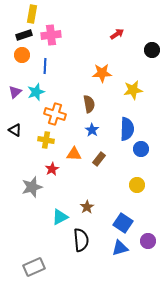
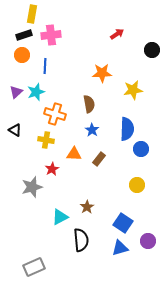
purple triangle: moved 1 px right
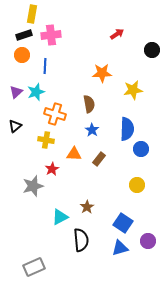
black triangle: moved 4 px up; rotated 48 degrees clockwise
gray star: moved 1 px right, 1 px up
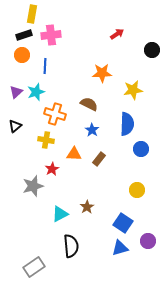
brown semicircle: rotated 54 degrees counterclockwise
blue semicircle: moved 5 px up
yellow circle: moved 5 px down
cyan triangle: moved 3 px up
black semicircle: moved 10 px left, 6 px down
gray rectangle: rotated 10 degrees counterclockwise
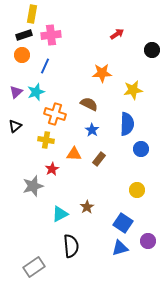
blue line: rotated 21 degrees clockwise
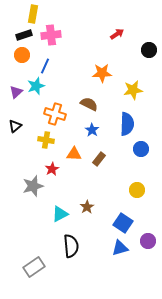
yellow rectangle: moved 1 px right
black circle: moved 3 px left
cyan star: moved 6 px up
